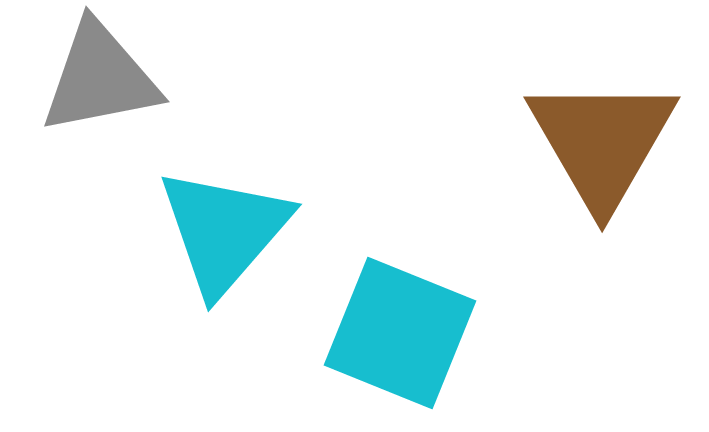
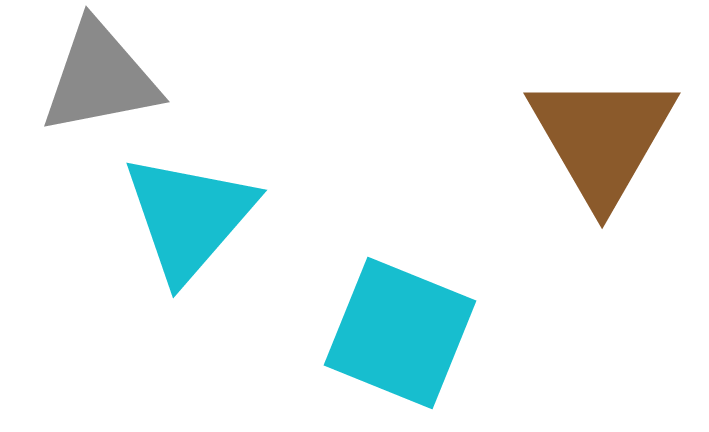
brown triangle: moved 4 px up
cyan triangle: moved 35 px left, 14 px up
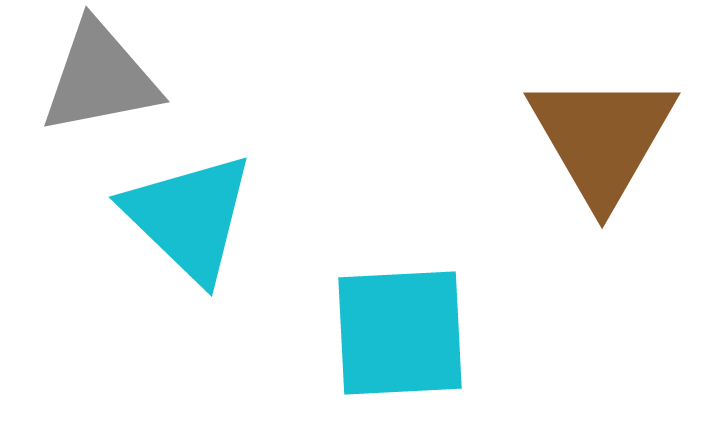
cyan triangle: rotated 27 degrees counterclockwise
cyan square: rotated 25 degrees counterclockwise
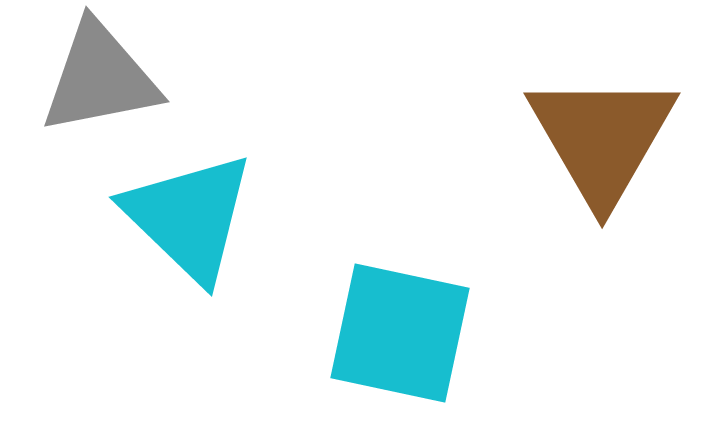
cyan square: rotated 15 degrees clockwise
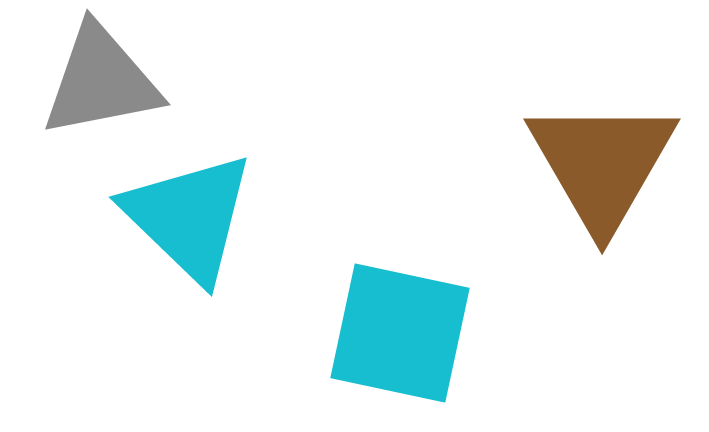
gray triangle: moved 1 px right, 3 px down
brown triangle: moved 26 px down
